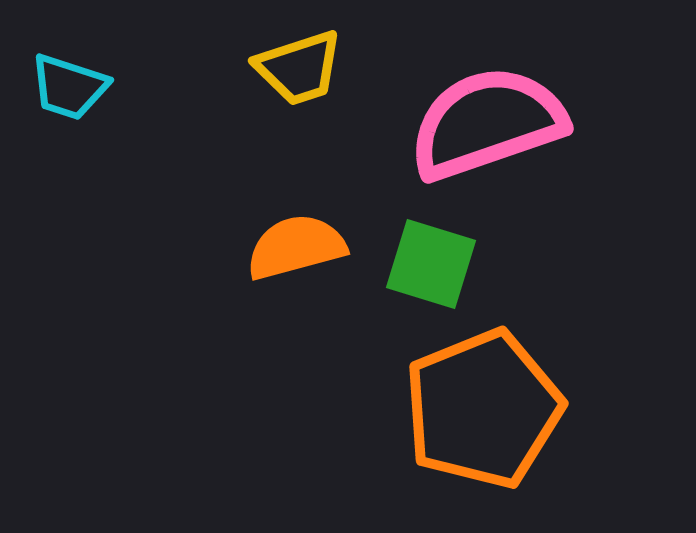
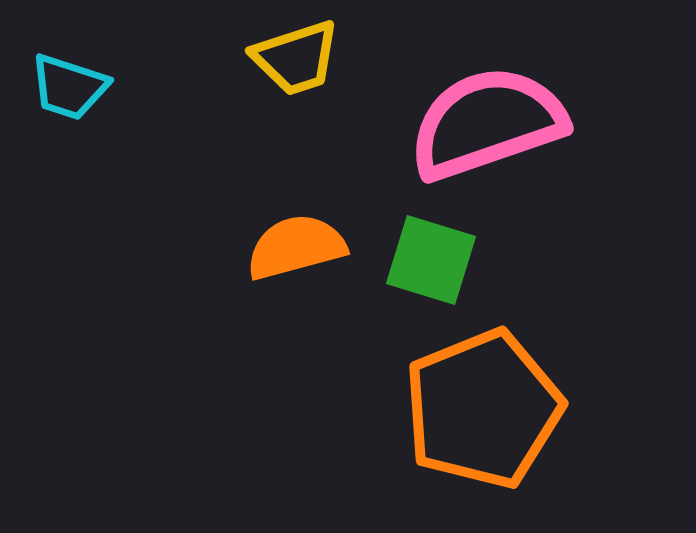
yellow trapezoid: moved 3 px left, 10 px up
green square: moved 4 px up
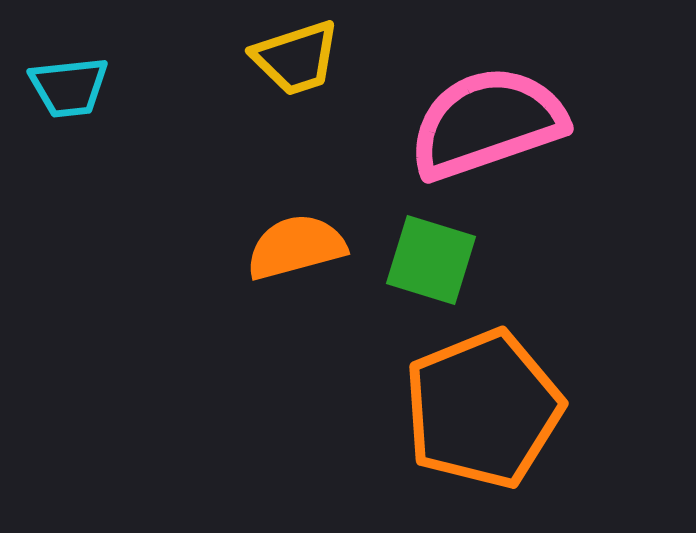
cyan trapezoid: rotated 24 degrees counterclockwise
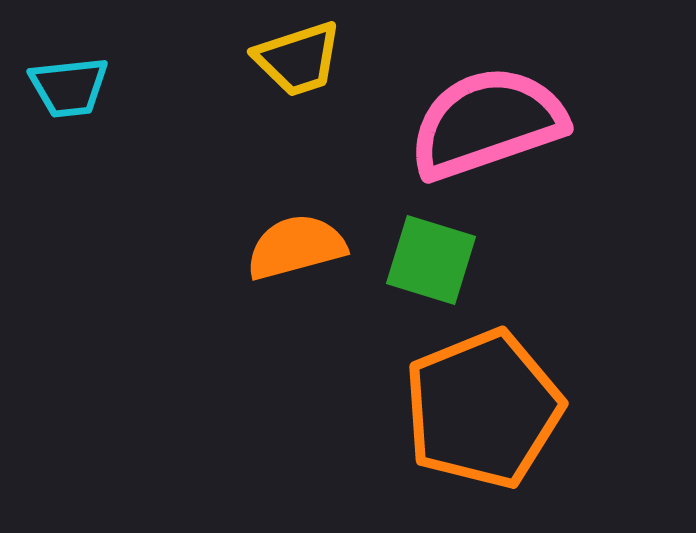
yellow trapezoid: moved 2 px right, 1 px down
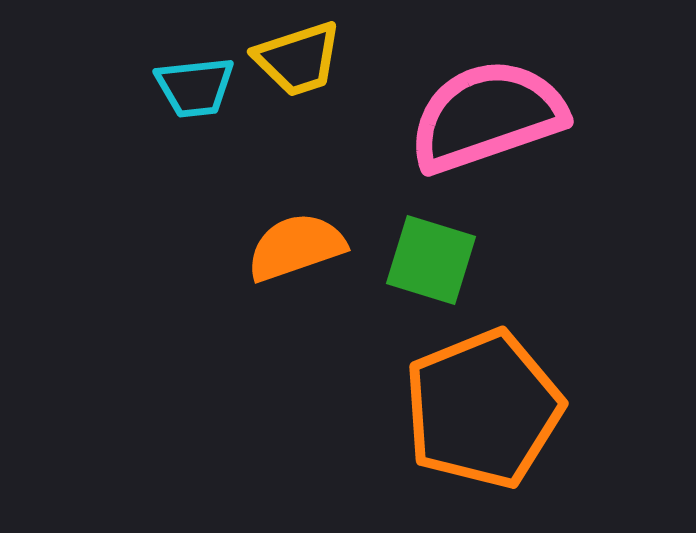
cyan trapezoid: moved 126 px right
pink semicircle: moved 7 px up
orange semicircle: rotated 4 degrees counterclockwise
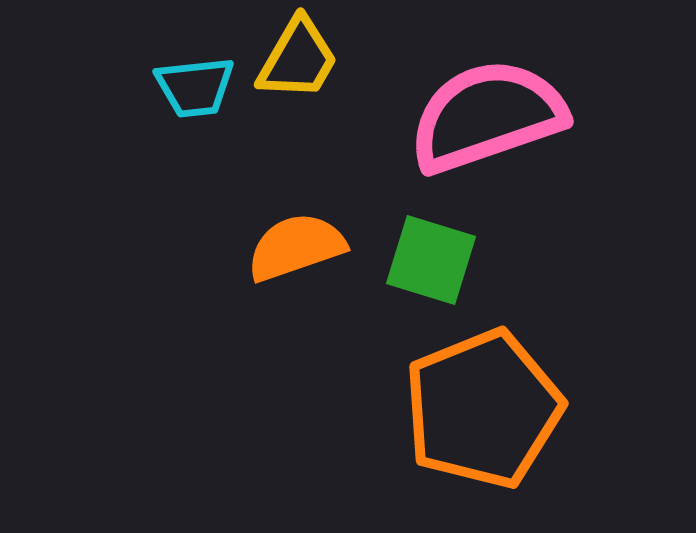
yellow trapezoid: rotated 42 degrees counterclockwise
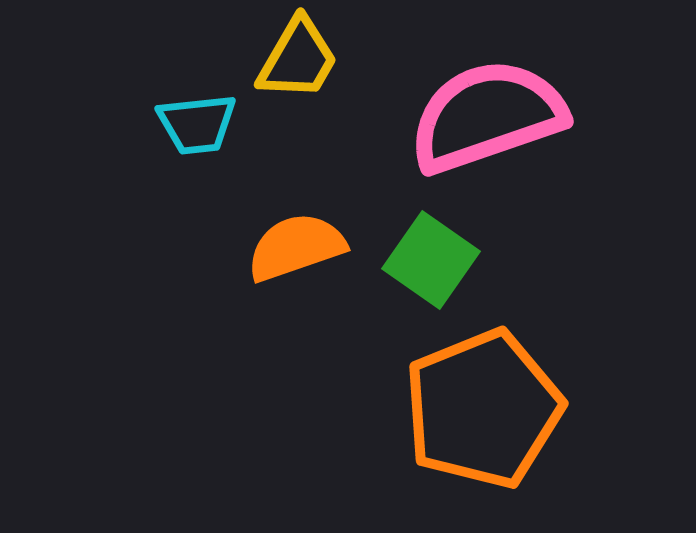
cyan trapezoid: moved 2 px right, 37 px down
green square: rotated 18 degrees clockwise
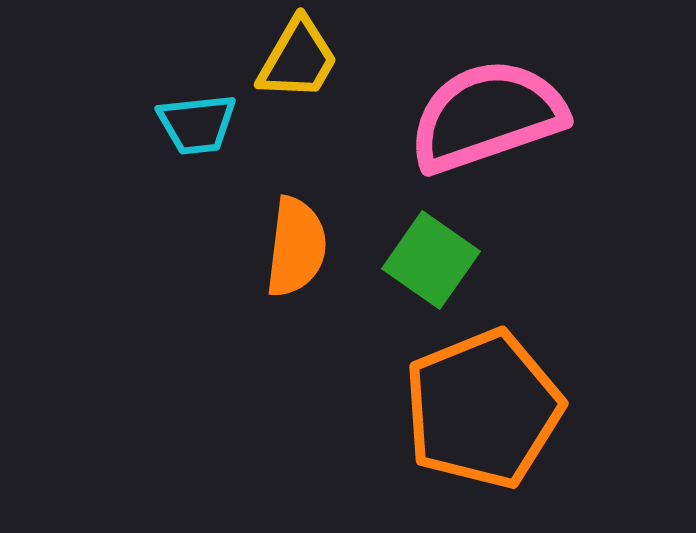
orange semicircle: rotated 116 degrees clockwise
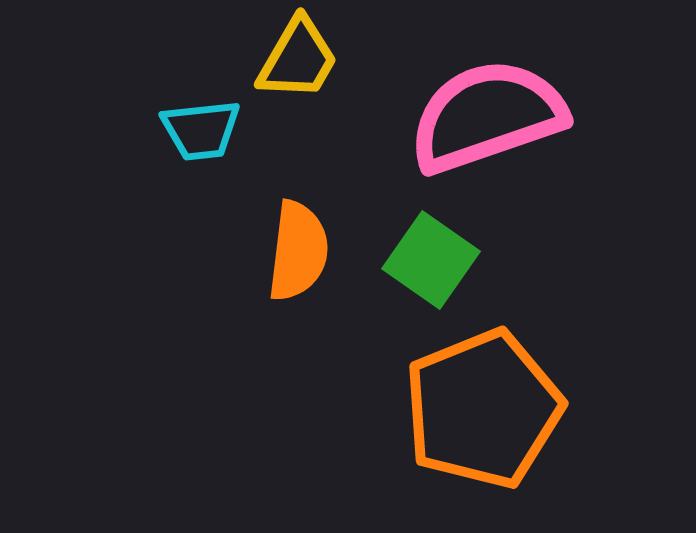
cyan trapezoid: moved 4 px right, 6 px down
orange semicircle: moved 2 px right, 4 px down
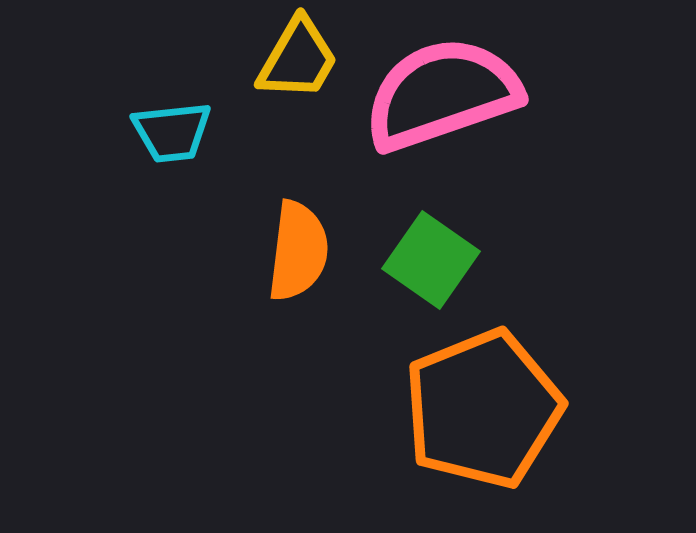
pink semicircle: moved 45 px left, 22 px up
cyan trapezoid: moved 29 px left, 2 px down
